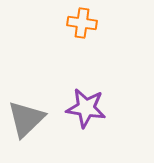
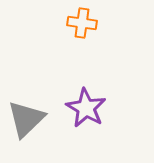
purple star: rotated 21 degrees clockwise
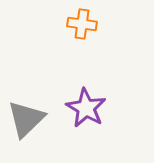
orange cross: moved 1 px down
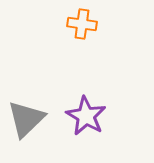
purple star: moved 8 px down
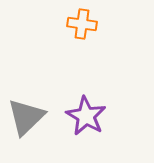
gray triangle: moved 2 px up
